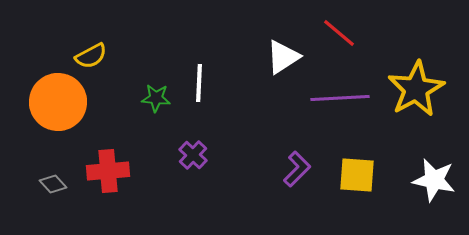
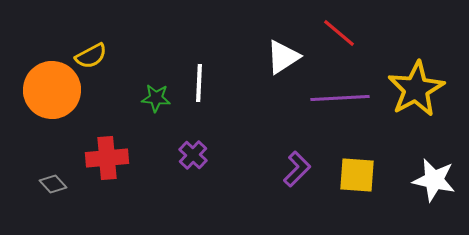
orange circle: moved 6 px left, 12 px up
red cross: moved 1 px left, 13 px up
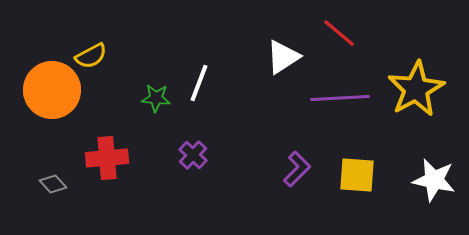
white line: rotated 18 degrees clockwise
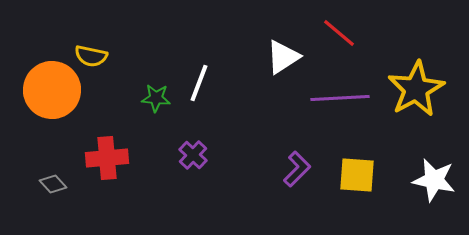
yellow semicircle: rotated 40 degrees clockwise
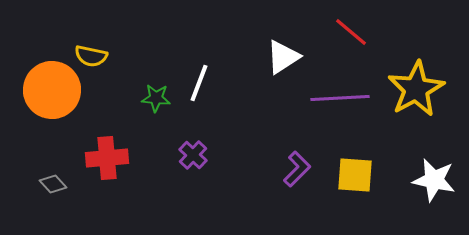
red line: moved 12 px right, 1 px up
yellow square: moved 2 px left
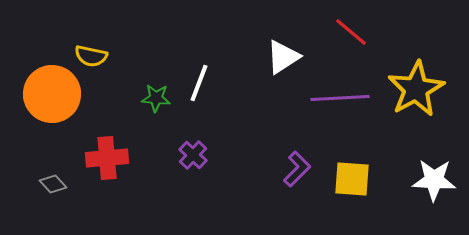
orange circle: moved 4 px down
yellow square: moved 3 px left, 4 px down
white star: rotated 9 degrees counterclockwise
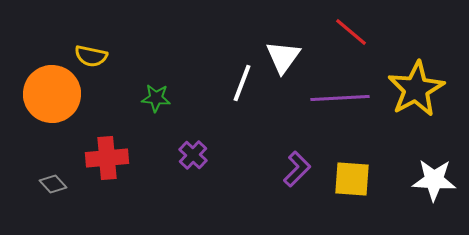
white triangle: rotated 21 degrees counterclockwise
white line: moved 43 px right
